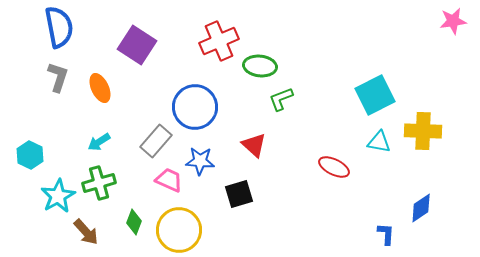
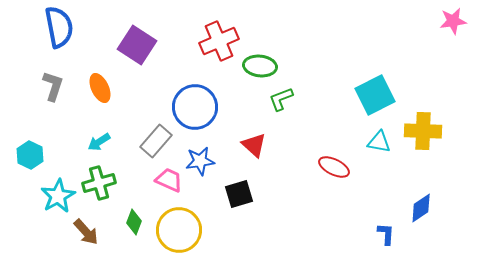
gray L-shape: moved 5 px left, 9 px down
blue star: rotated 12 degrees counterclockwise
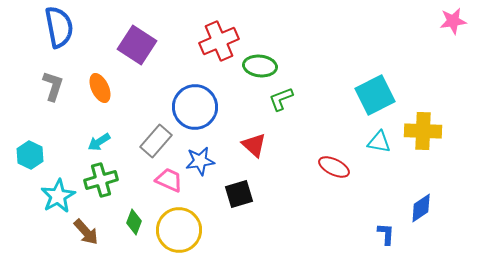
green cross: moved 2 px right, 3 px up
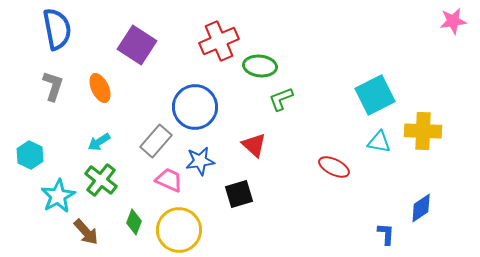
blue semicircle: moved 2 px left, 2 px down
green cross: rotated 36 degrees counterclockwise
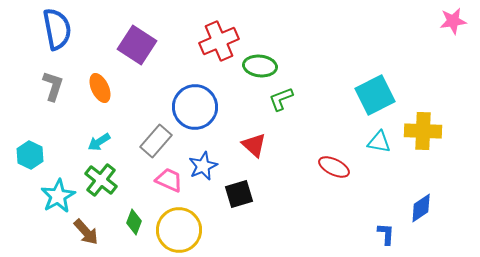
blue star: moved 3 px right, 5 px down; rotated 16 degrees counterclockwise
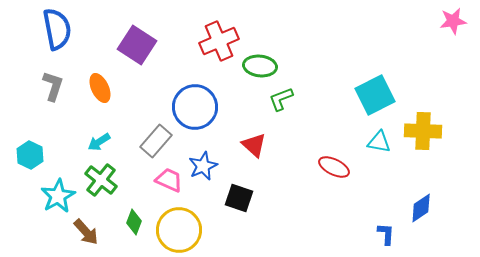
black square: moved 4 px down; rotated 36 degrees clockwise
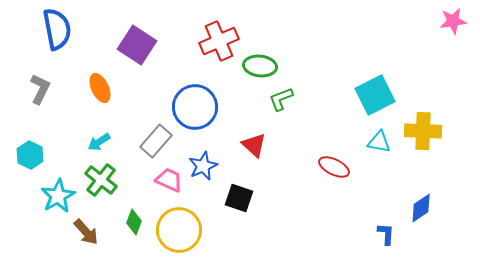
gray L-shape: moved 13 px left, 3 px down; rotated 8 degrees clockwise
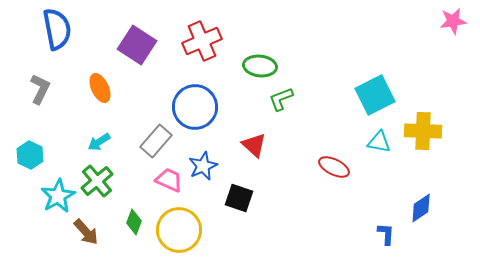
red cross: moved 17 px left
green cross: moved 4 px left, 1 px down; rotated 12 degrees clockwise
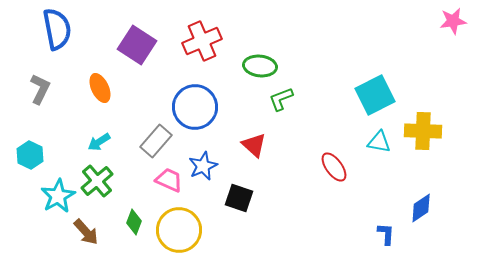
red ellipse: rotated 28 degrees clockwise
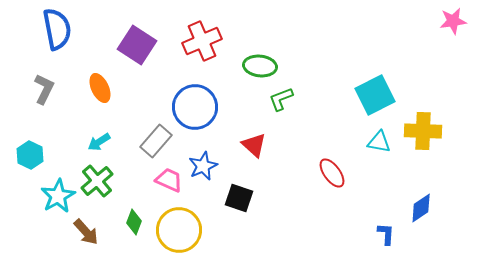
gray L-shape: moved 4 px right
red ellipse: moved 2 px left, 6 px down
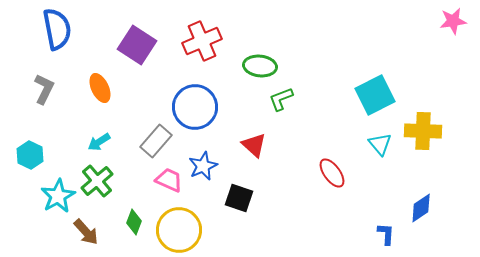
cyan triangle: moved 1 px right, 2 px down; rotated 40 degrees clockwise
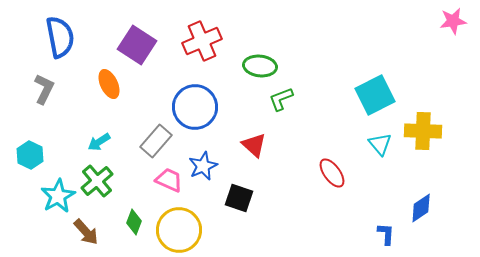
blue semicircle: moved 3 px right, 8 px down
orange ellipse: moved 9 px right, 4 px up
